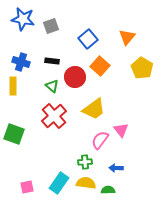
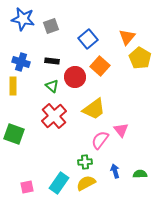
yellow pentagon: moved 2 px left, 10 px up
blue arrow: moved 1 px left, 3 px down; rotated 72 degrees clockwise
yellow semicircle: rotated 36 degrees counterclockwise
green semicircle: moved 32 px right, 16 px up
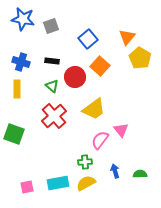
yellow rectangle: moved 4 px right, 3 px down
cyan rectangle: moved 1 px left; rotated 45 degrees clockwise
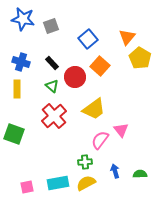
black rectangle: moved 2 px down; rotated 40 degrees clockwise
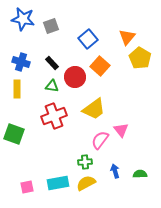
green triangle: rotated 32 degrees counterclockwise
red cross: rotated 20 degrees clockwise
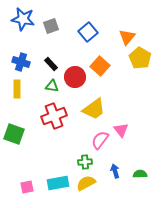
blue square: moved 7 px up
black rectangle: moved 1 px left, 1 px down
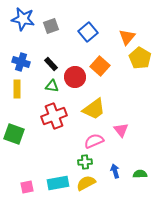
pink semicircle: moved 6 px left, 1 px down; rotated 30 degrees clockwise
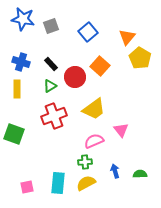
green triangle: moved 2 px left; rotated 40 degrees counterclockwise
cyan rectangle: rotated 75 degrees counterclockwise
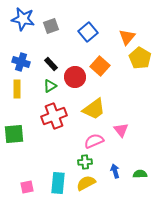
green square: rotated 25 degrees counterclockwise
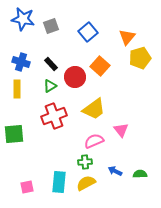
yellow pentagon: rotated 25 degrees clockwise
blue arrow: rotated 48 degrees counterclockwise
cyan rectangle: moved 1 px right, 1 px up
